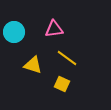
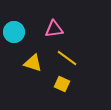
yellow triangle: moved 2 px up
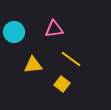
yellow line: moved 4 px right, 1 px down
yellow triangle: moved 2 px down; rotated 24 degrees counterclockwise
yellow square: rotated 14 degrees clockwise
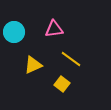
yellow triangle: rotated 18 degrees counterclockwise
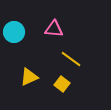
pink triangle: rotated 12 degrees clockwise
yellow triangle: moved 4 px left, 12 px down
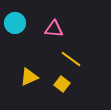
cyan circle: moved 1 px right, 9 px up
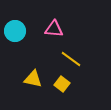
cyan circle: moved 8 px down
yellow triangle: moved 4 px right, 2 px down; rotated 36 degrees clockwise
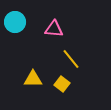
cyan circle: moved 9 px up
yellow line: rotated 15 degrees clockwise
yellow triangle: rotated 12 degrees counterclockwise
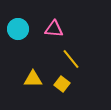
cyan circle: moved 3 px right, 7 px down
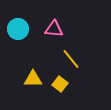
yellow square: moved 2 px left
